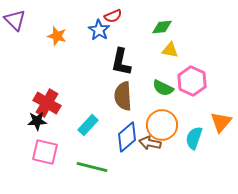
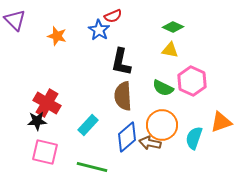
green diamond: moved 11 px right; rotated 30 degrees clockwise
orange triangle: rotated 30 degrees clockwise
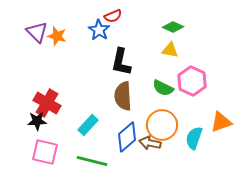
purple triangle: moved 22 px right, 12 px down
green line: moved 6 px up
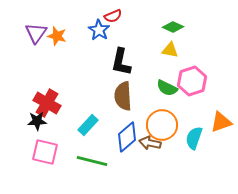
purple triangle: moved 1 px left, 1 px down; rotated 20 degrees clockwise
pink hexagon: rotated 16 degrees clockwise
green semicircle: moved 4 px right
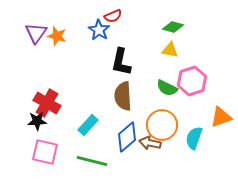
green diamond: rotated 10 degrees counterclockwise
orange triangle: moved 5 px up
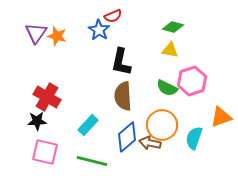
red cross: moved 6 px up
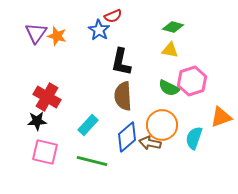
green semicircle: moved 2 px right
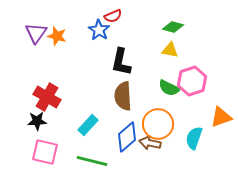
orange circle: moved 4 px left, 1 px up
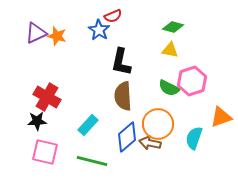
purple triangle: rotated 30 degrees clockwise
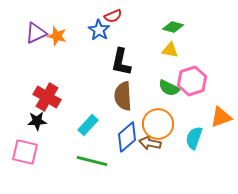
pink square: moved 20 px left
